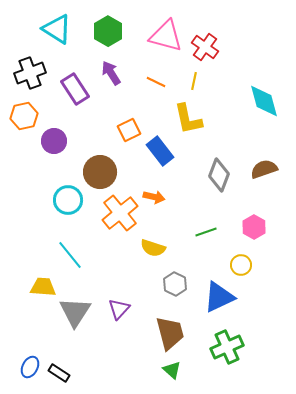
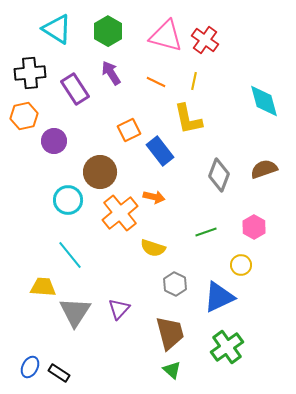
red cross: moved 7 px up
black cross: rotated 16 degrees clockwise
green cross: rotated 12 degrees counterclockwise
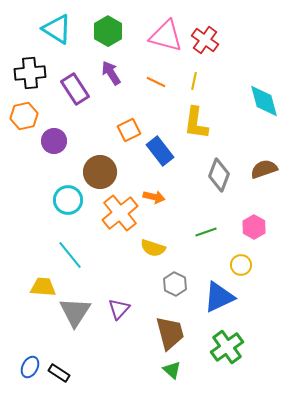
yellow L-shape: moved 8 px right, 4 px down; rotated 20 degrees clockwise
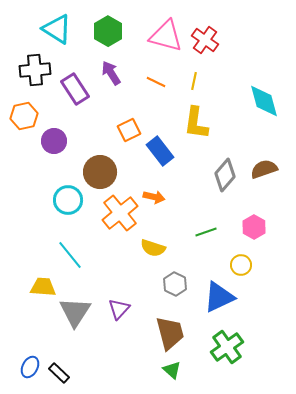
black cross: moved 5 px right, 3 px up
gray diamond: moved 6 px right; rotated 20 degrees clockwise
black rectangle: rotated 10 degrees clockwise
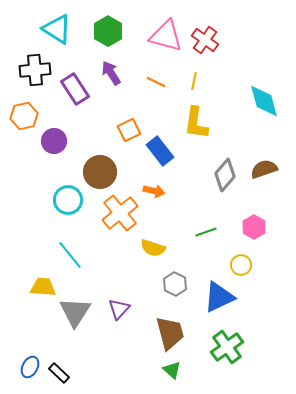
orange arrow: moved 6 px up
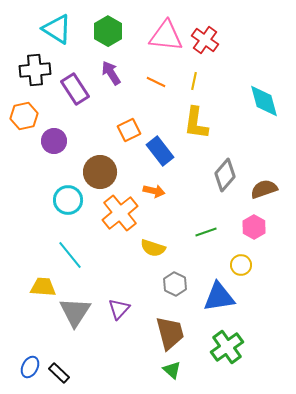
pink triangle: rotated 9 degrees counterclockwise
brown semicircle: moved 20 px down
blue triangle: rotated 16 degrees clockwise
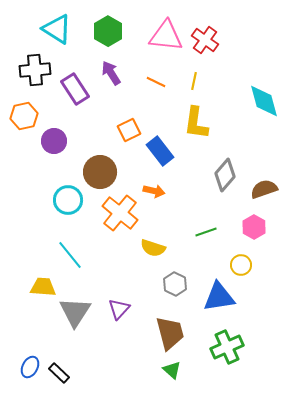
orange cross: rotated 12 degrees counterclockwise
green cross: rotated 12 degrees clockwise
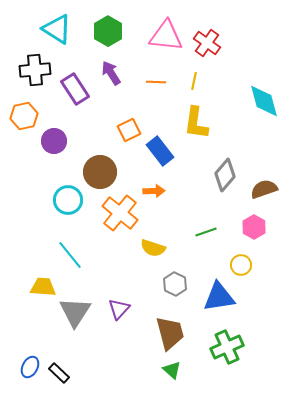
red cross: moved 2 px right, 3 px down
orange line: rotated 24 degrees counterclockwise
orange arrow: rotated 15 degrees counterclockwise
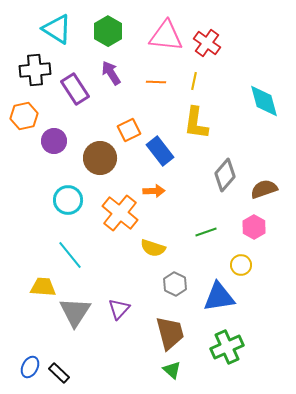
brown circle: moved 14 px up
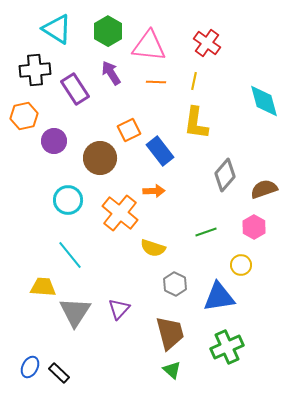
pink triangle: moved 17 px left, 10 px down
